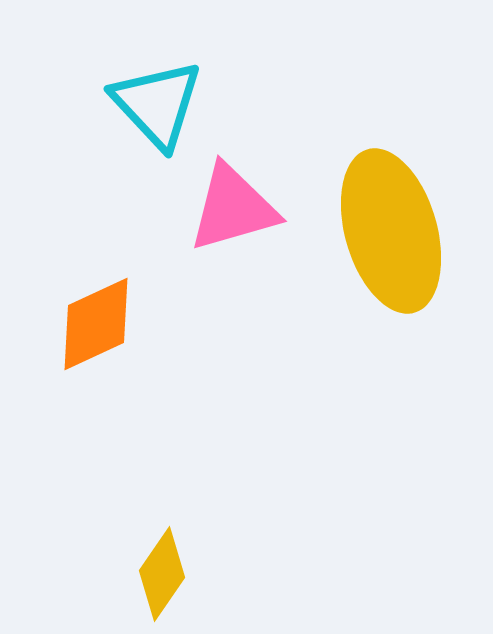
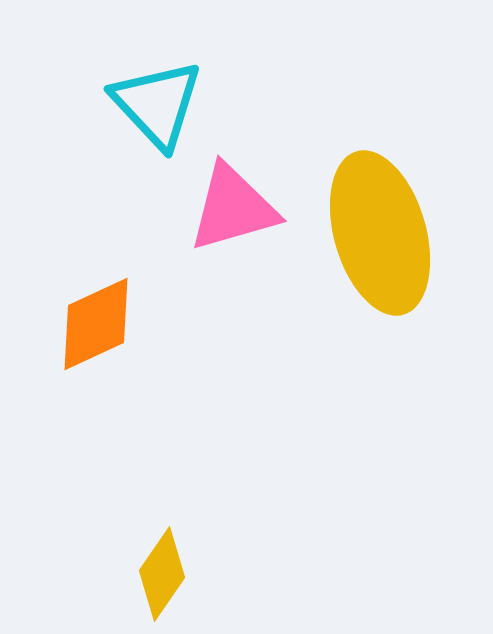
yellow ellipse: moved 11 px left, 2 px down
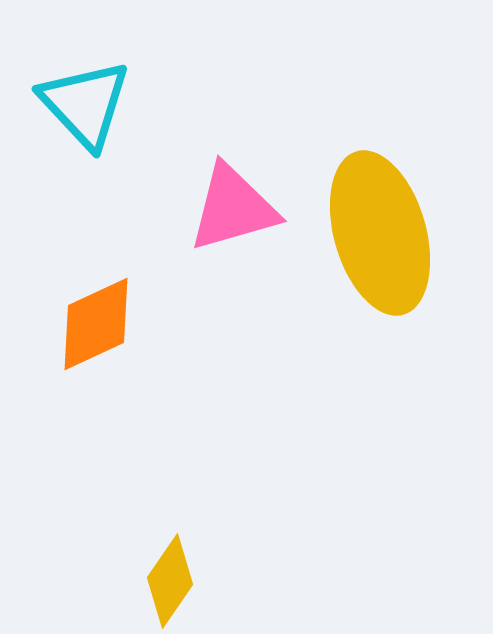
cyan triangle: moved 72 px left
yellow diamond: moved 8 px right, 7 px down
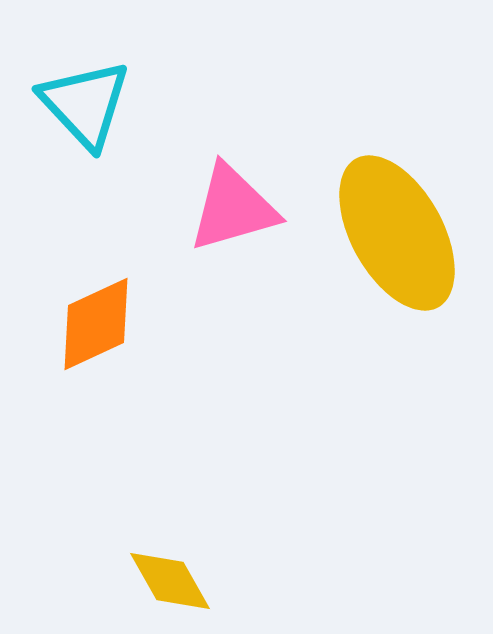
yellow ellipse: moved 17 px right; rotated 13 degrees counterclockwise
yellow diamond: rotated 64 degrees counterclockwise
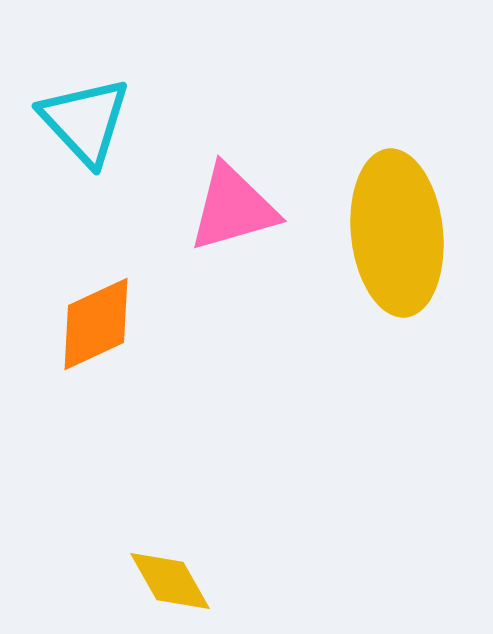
cyan triangle: moved 17 px down
yellow ellipse: rotated 23 degrees clockwise
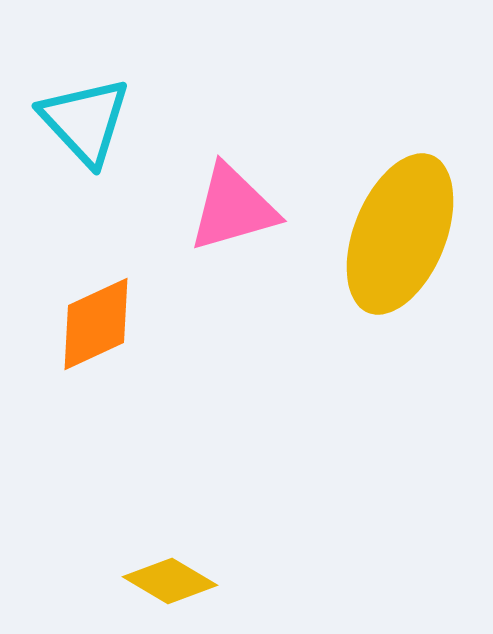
yellow ellipse: moved 3 px right, 1 px down; rotated 28 degrees clockwise
yellow diamond: rotated 30 degrees counterclockwise
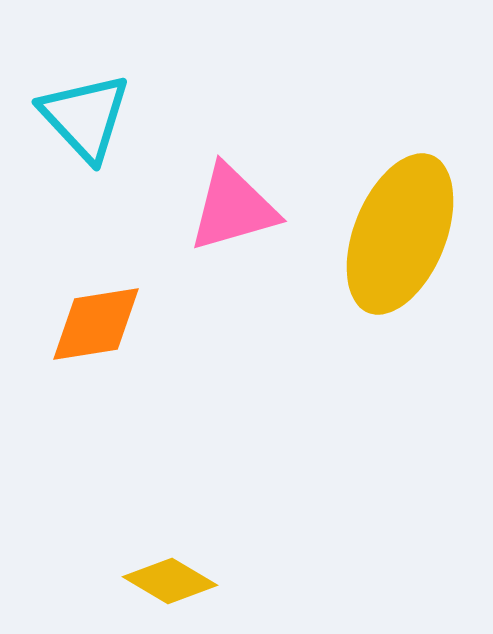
cyan triangle: moved 4 px up
orange diamond: rotated 16 degrees clockwise
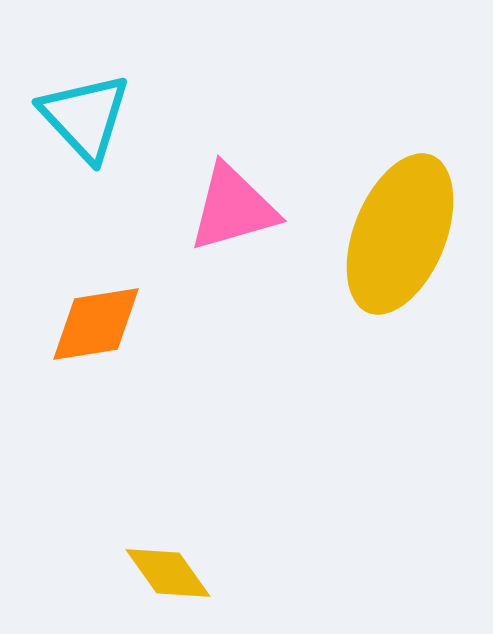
yellow diamond: moved 2 px left, 8 px up; rotated 24 degrees clockwise
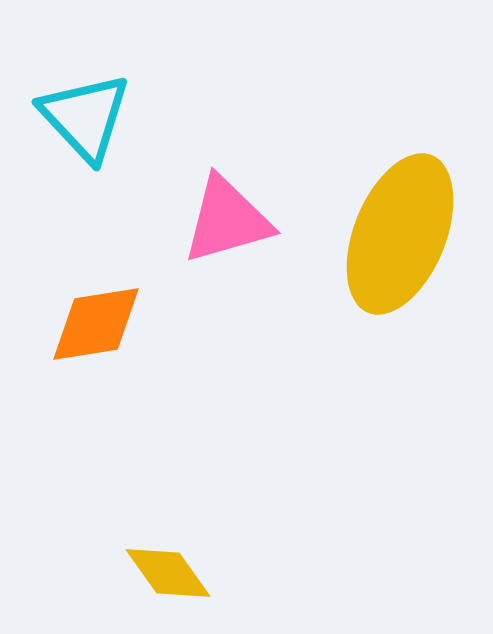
pink triangle: moved 6 px left, 12 px down
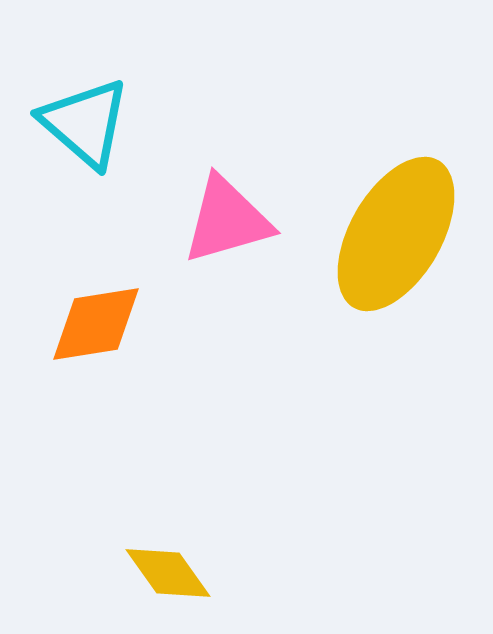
cyan triangle: moved 6 px down; rotated 6 degrees counterclockwise
yellow ellipse: moved 4 px left; rotated 8 degrees clockwise
